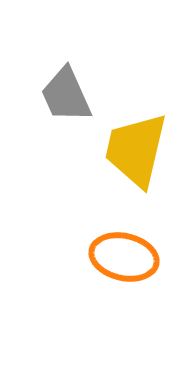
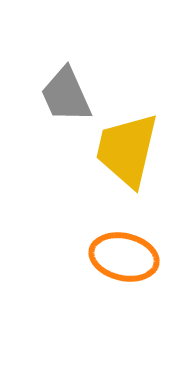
yellow trapezoid: moved 9 px left
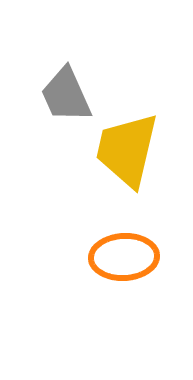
orange ellipse: rotated 16 degrees counterclockwise
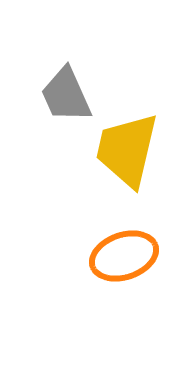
orange ellipse: moved 1 px up; rotated 16 degrees counterclockwise
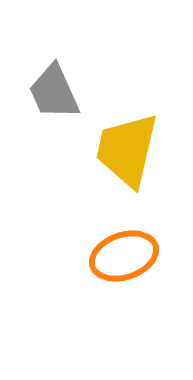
gray trapezoid: moved 12 px left, 3 px up
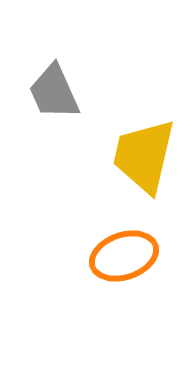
yellow trapezoid: moved 17 px right, 6 px down
